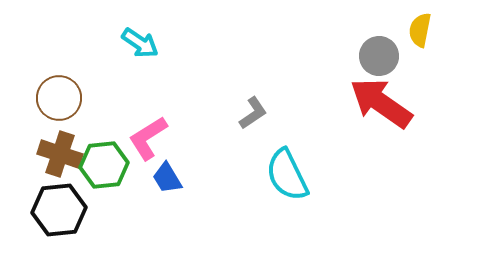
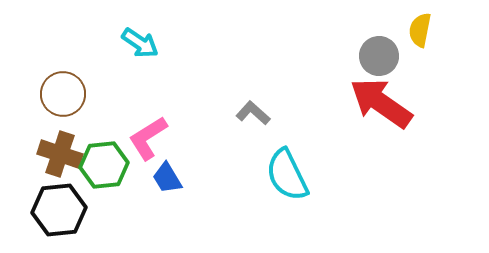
brown circle: moved 4 px right, 4 px up
gray L-shape: rotated 104 degrees counterclockwise
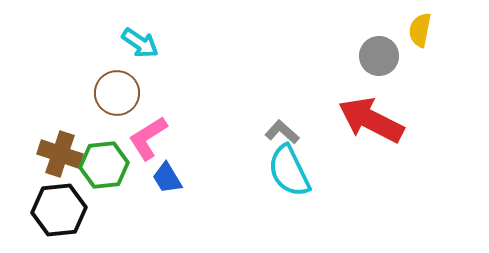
brown circle: moved 54 px right, 1 px up
red arrow: moved 10 px left, 17 px down; rotated 8 degrees counterclockwise
gray L-shape: moved 29 px right, 19 px down
cyan semicircle: moved 2 px right, 4 px up
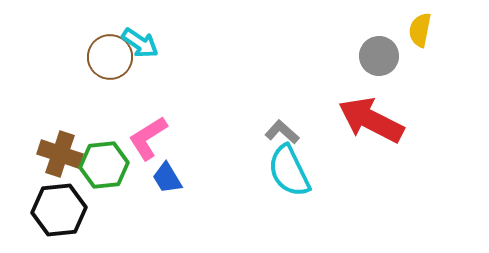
brown circle: moved 7 px left, 36 px up
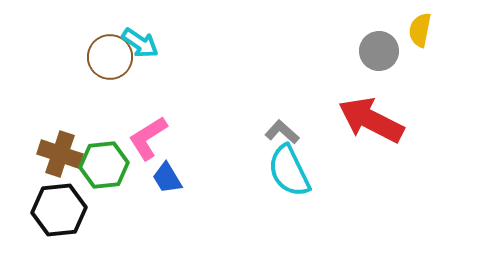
gray circle: moved 5 px up
